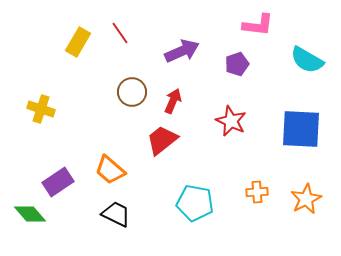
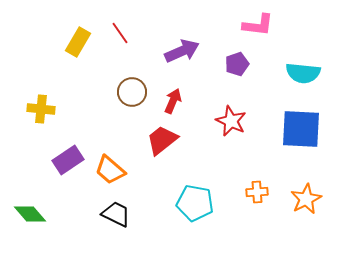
cyan semicircle: moved 4 px left, 13 px down; rotated 24 degrees counterclockwise
yellow cross: rotated 12 degrees counterclockwise
purple rectangle: moved 10 px right, 22 px up
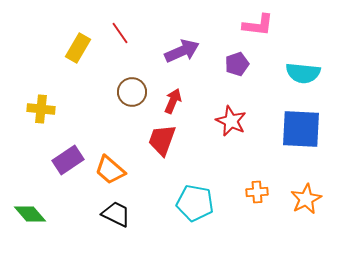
yellow rectangle: moved 6 px down
red trapezoid: rotated 32 degrees counterclockwise
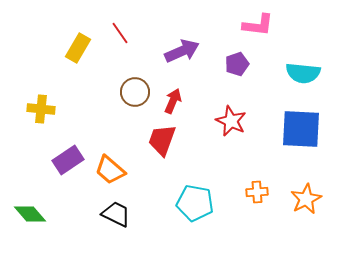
brown circle: moved 3 px right
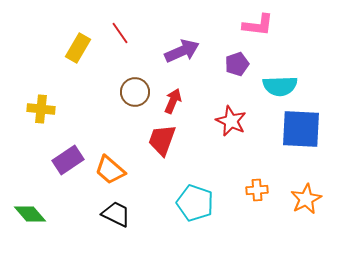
cyan semicircle: moved 23 px left, 13 px down; rotated 8 degrees counterclockwise
orange cross: moved 2 px up
cyan pentagon: rotated 9 degrees clockwise
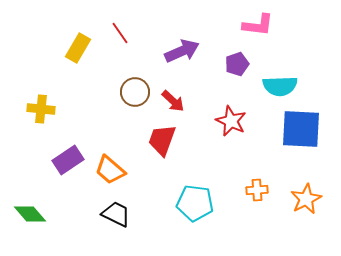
red arrow: rotated 110 degrees clockwise
cyan pentagon: rotated 12 degrees counterclockwise
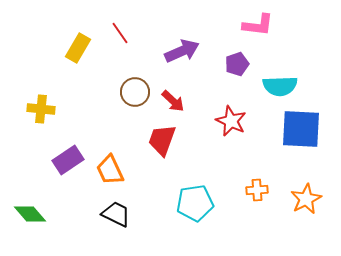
orange trapezoid: rotated 24 degrees clockwise
cyan pentagon: rotated 15 degrees counterclockwise
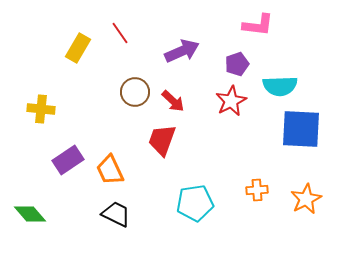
red star: moved 20 px up; rotated 20 degrees clockwise
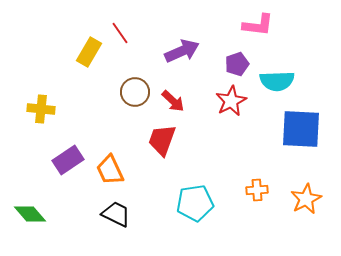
yellow rectangle: moved 11 px right, 4 px down
cyan semicircle: moved 3 px left, 5 px up
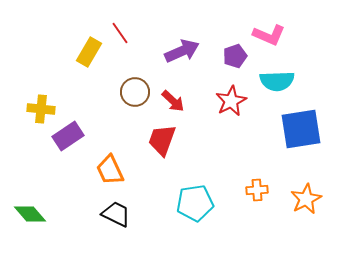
pink L-shape: moved 11 px right, 10 px down; rotated 16 degrees clockwise
purple pentagon: moved 2 px left, 8 px up
blue square: rotated 12 degrees counterclockwise
purple rectangle: moved 24 px up
